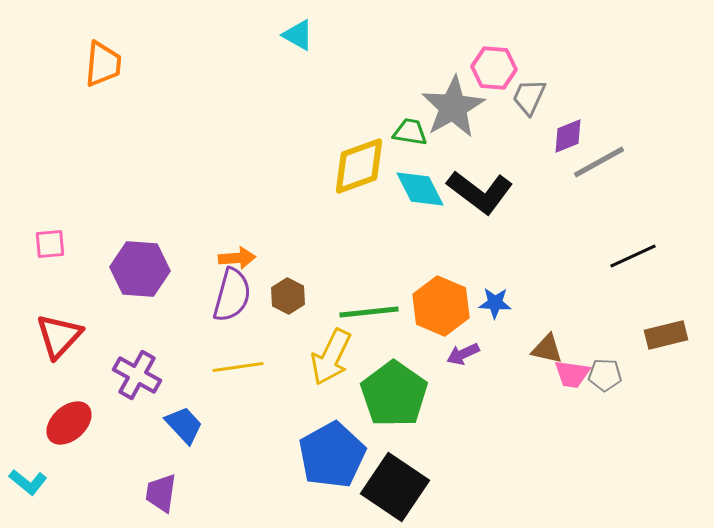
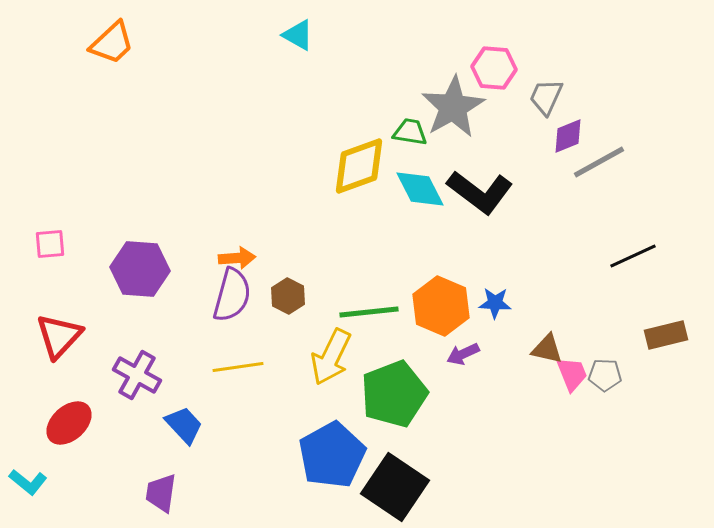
orange trapezoid: moved 9 px right, 21 px up; rotated 42 degrees clockwise
gray trapezoid: moved 17 px right
pink trapezoid: rotated 120 degrees counterclockwise
green pentagon: rotated 16 degrees clockwise
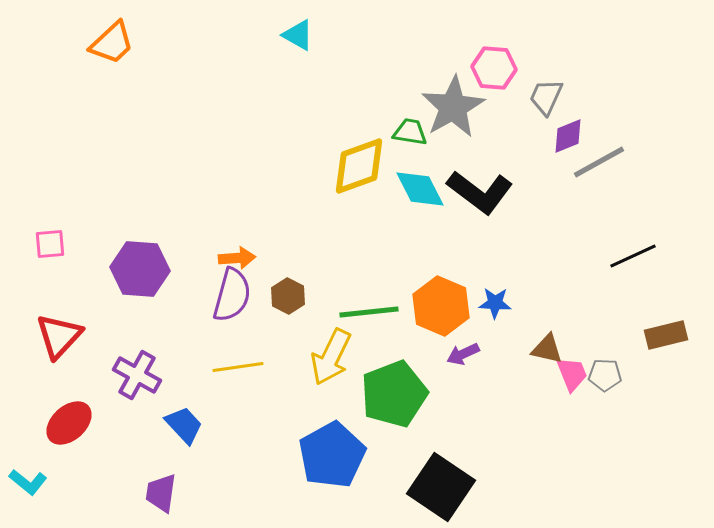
black square: moved 46 px right
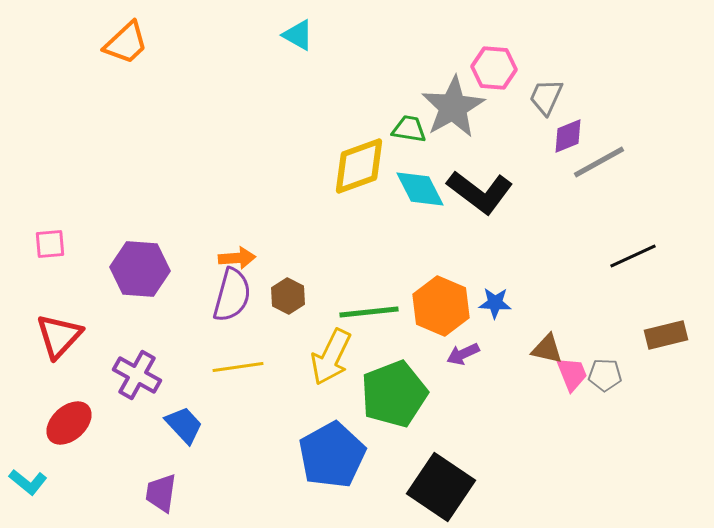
orange trapezoid: moved 14 px right
green trapezoid: moved 1 px left, 3 px up
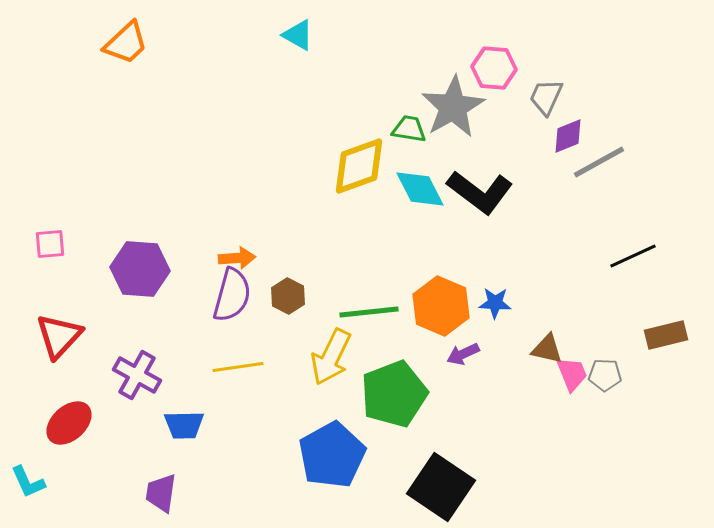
blue trapezoid: rotated 132 degrees clockwise
cyan L-shape: rotated 27 degrees clockwise
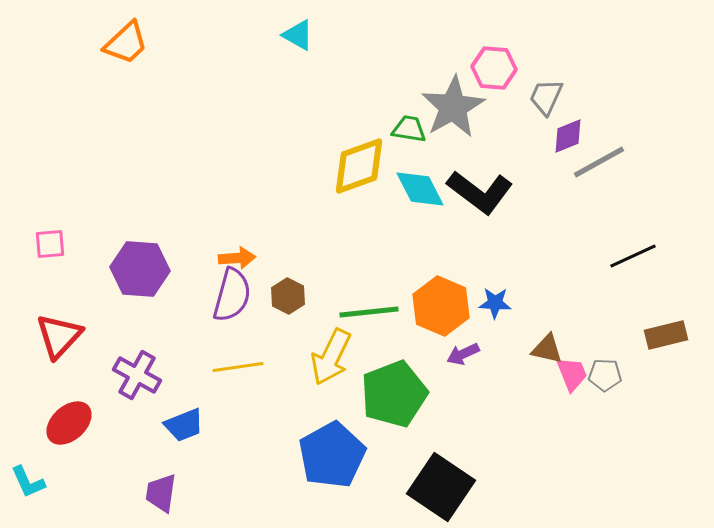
blue trapezoid: rotated 21 degrees counterclockwise
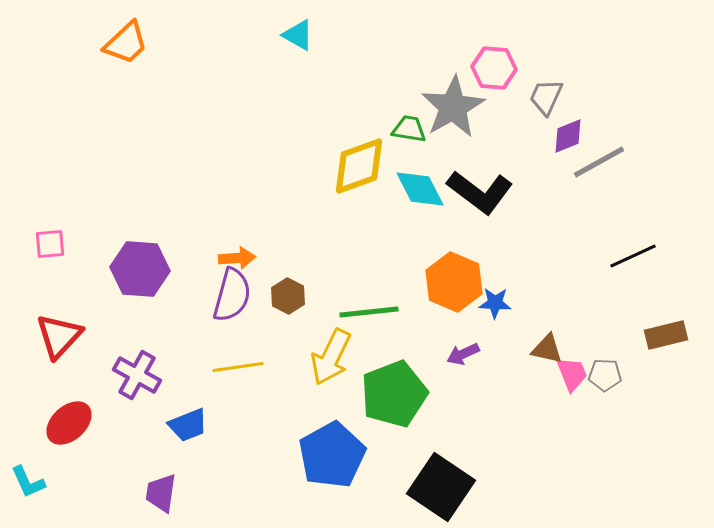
orange hexagon: moved 13 px right, 24 px up
blue trapezoid: moved 4 px right
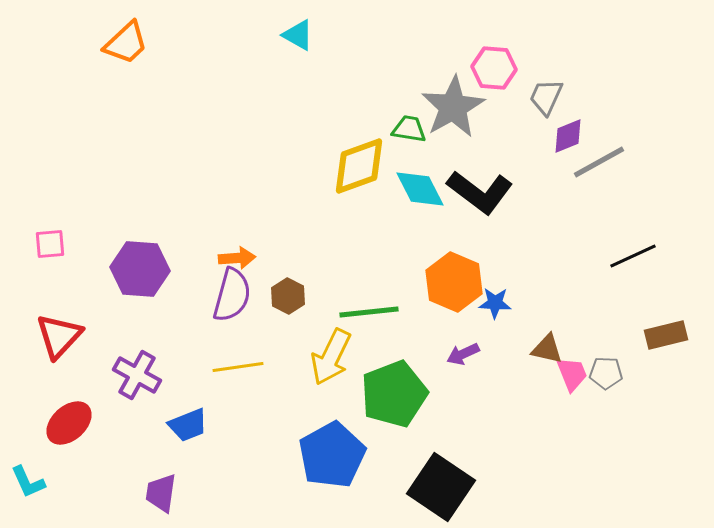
gray pentagon: moved 1 px right, 2 px up
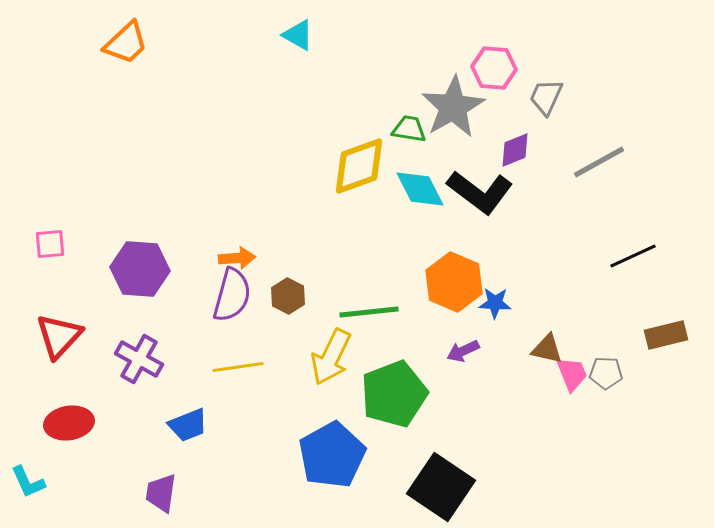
purple diamond: moved 53 px left, 14 px down
purple arrow: moved 3 px up
purple cross: moved 2 px right, 16 px up
red ellipse: rotated 33 degrees clockwise
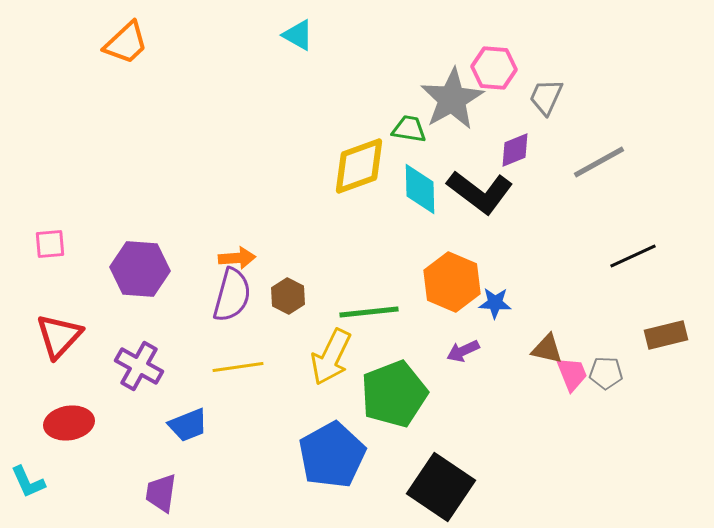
gray star: moved 1 px left, 8 px up
cyan diamond: rotated 26 degrees clockwise
orange hexagon: moved 2 px left
purple cross: moved 7 px down
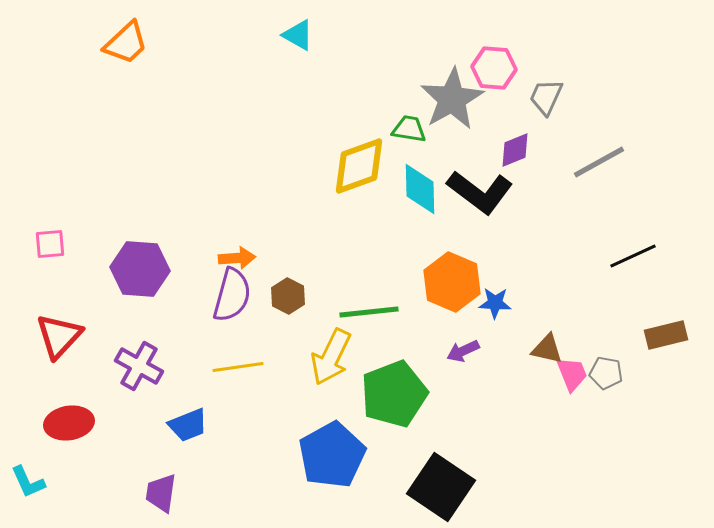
gray pentagon: rotated 8 degrees clockwise
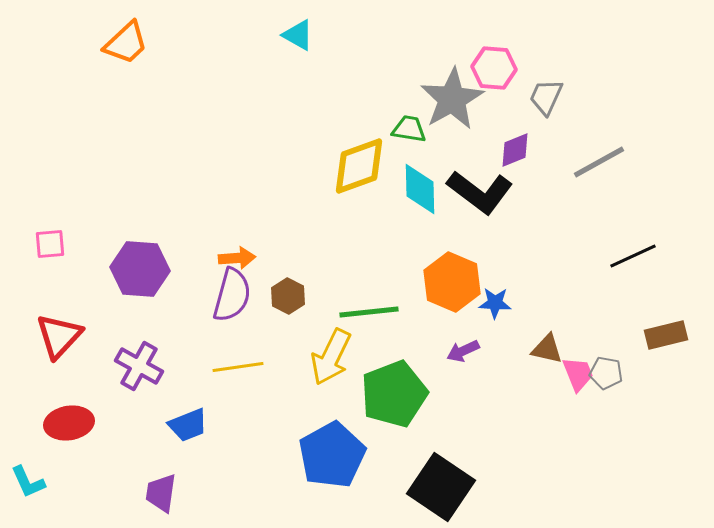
pink trapezoid: moved 6 px right
